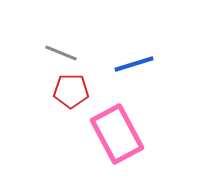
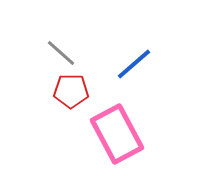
gray line: rotated 20 degrees clockwise
blue line: rotated 24 degrees counterclockwise
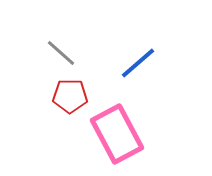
blue line: moved 4 px right, 1 px up
red pentagon: moved 1 px left, 5 px down
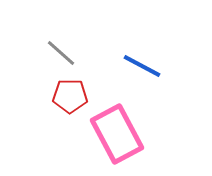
blue line: moved 4 px right, 3 px down; rotated 69 degrees clockwise
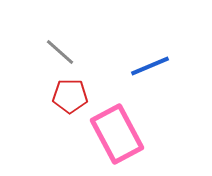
gray line: moved 1 px left, 1 px up
blue line: moved 8 px right; rotated 51 degrees counterclockwise
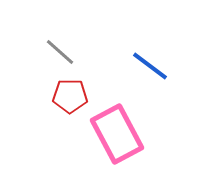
blue line: rotated 60 degrees clockwise
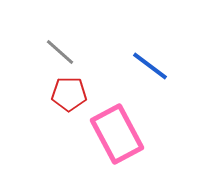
red pentagon: moved 1 px left, 2 px up
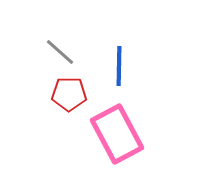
blue line: moved 31 px left; rotated 54 degrees clockwise
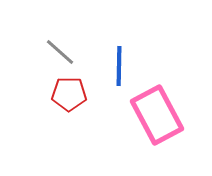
pink rectangle: moved 40 px right, 19 px up
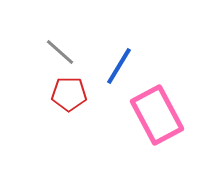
blue line: rotated 30 degrees clockwise
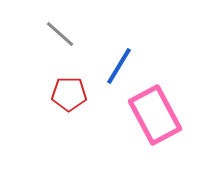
gray line: moved 18 px up
pink rectangle: moved 2 px left
